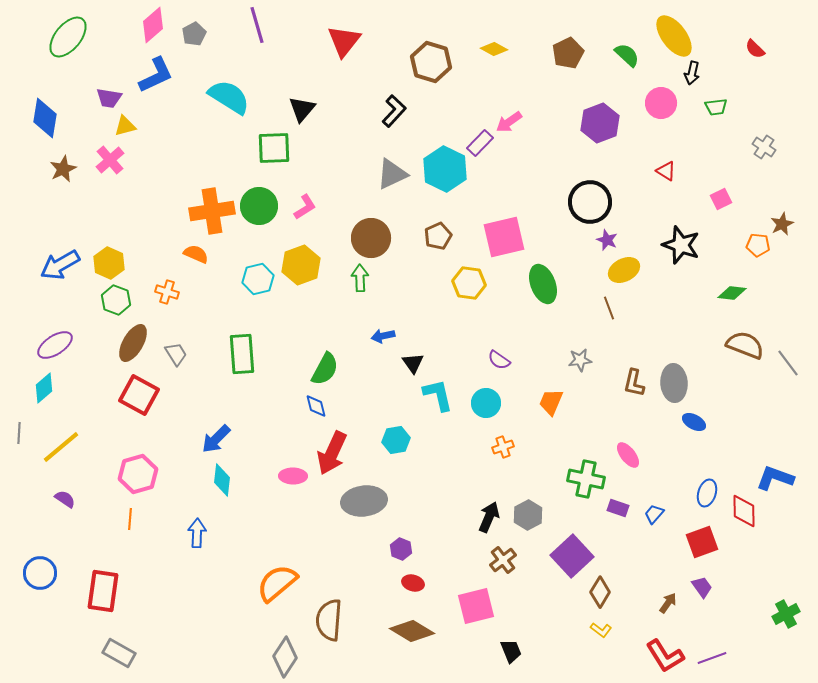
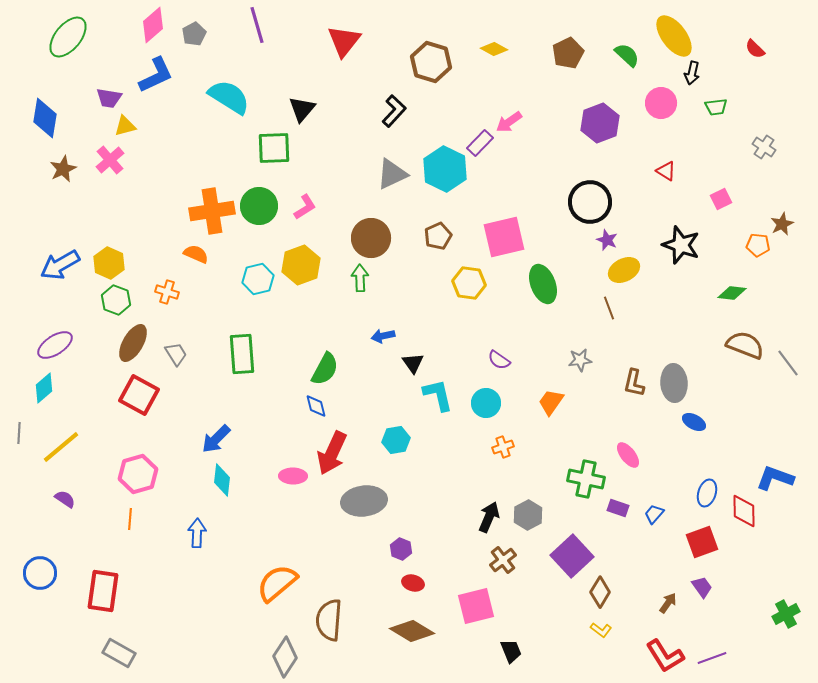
orange trapezoid at (551, 402): rotated 12 degrees clockwise
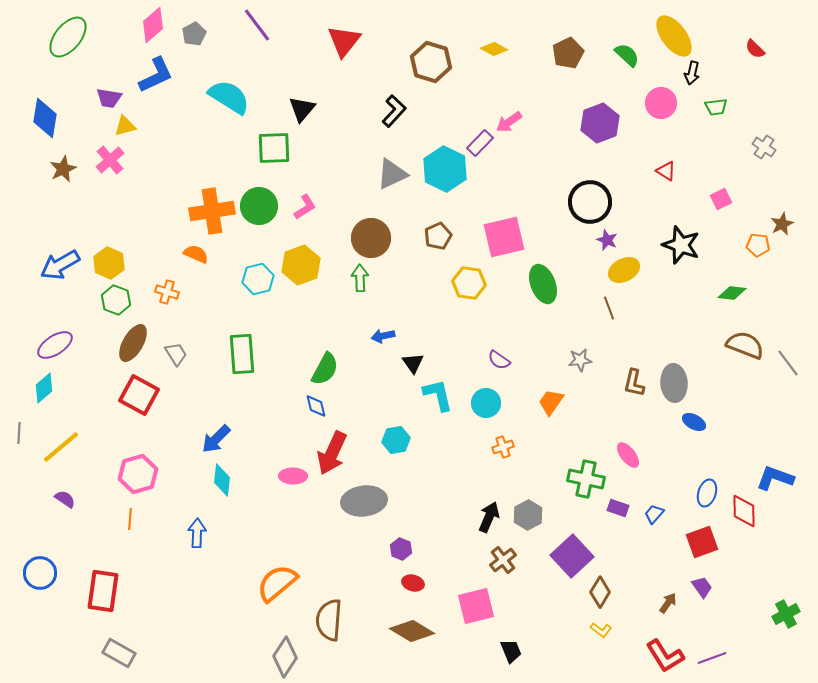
purple line at (257, 25): rotated 21 degrees counterclockwise
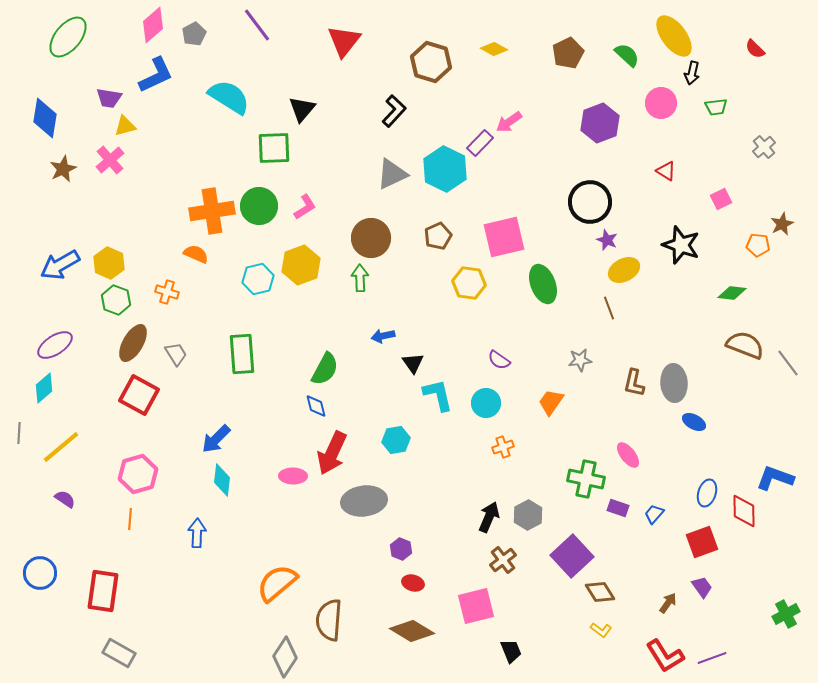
gray cross at (764, 147): rotated 15 degrees clockwise
brown diamond at (600, 592): rotated 64 degrees counterclockwise
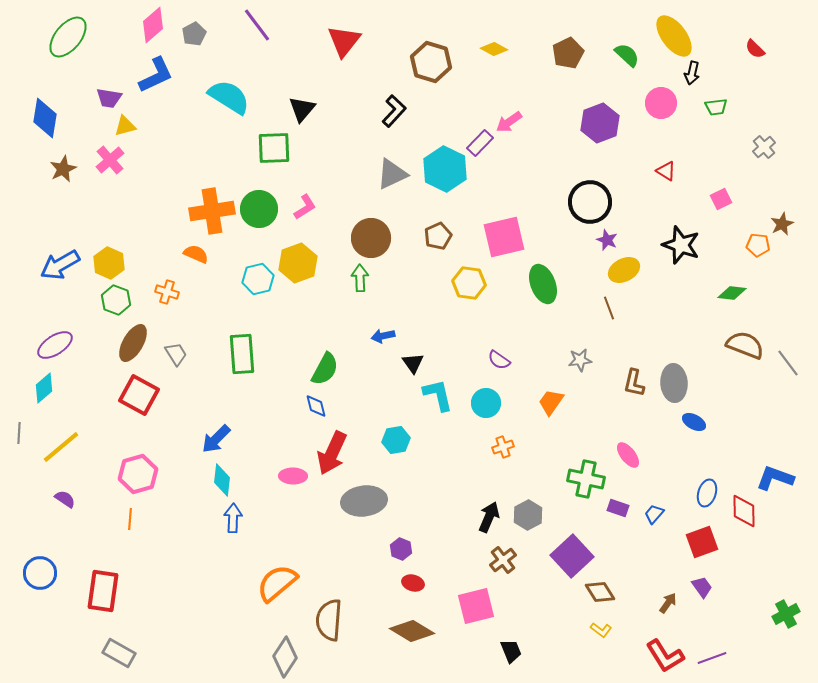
green circle at (259, 206): moved 3 px down
yellow hexagon at (301, 265): moved 3 px left, 2 px up
blue arrow at (197, 533): moved 36 px right, 15 px up
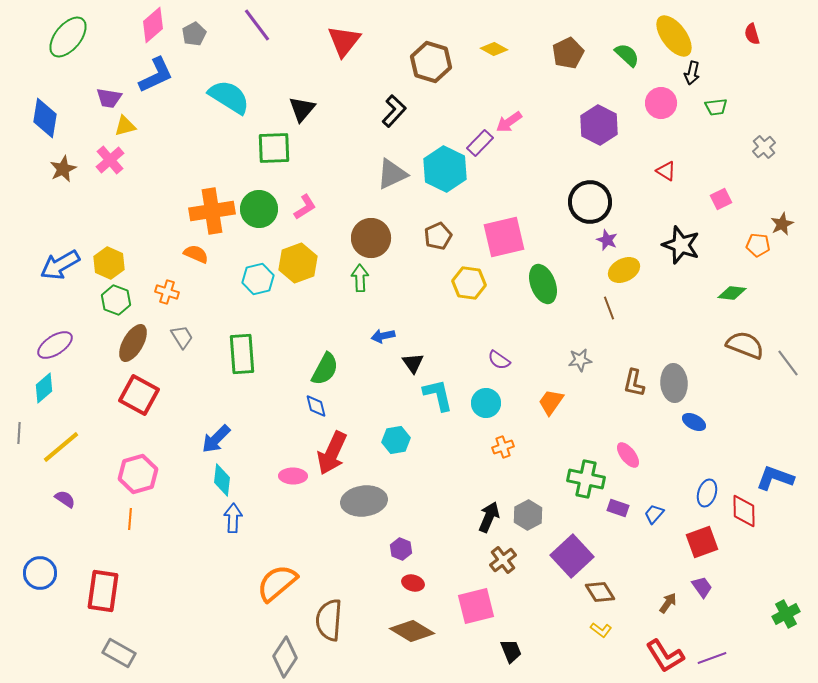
red semicircle at (755, 49): moved 3 px left, 15 px up; rotated 30 degrees clockwise
purple hexagon at (600, 123): moved 1 px left, 2 px down; rotated 12 degrees counterclockwise
gray trapezoid at (176, 354): moved 6 px right, 17 px up
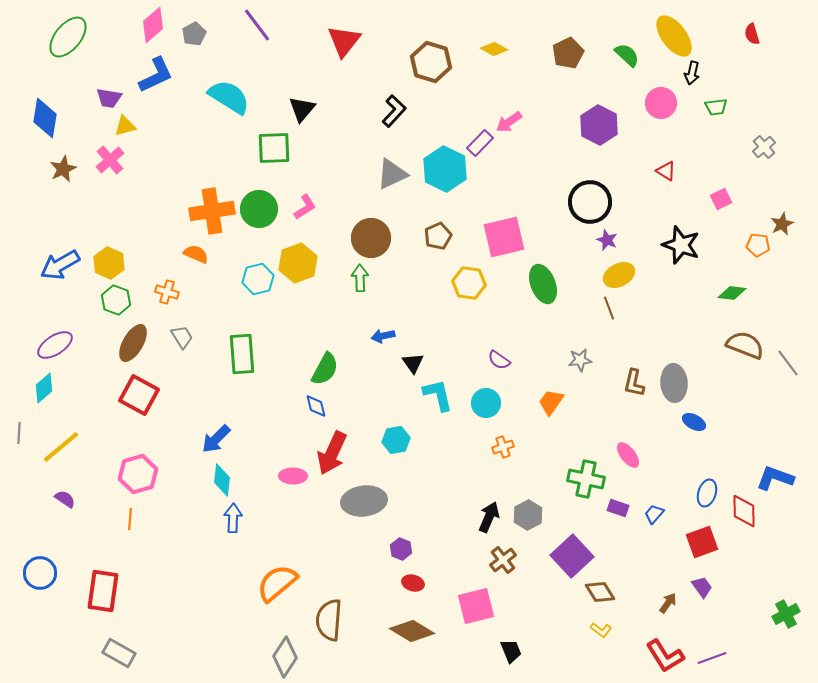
yellow ellipse at (624, 270): moved 5 px left, 5 px down
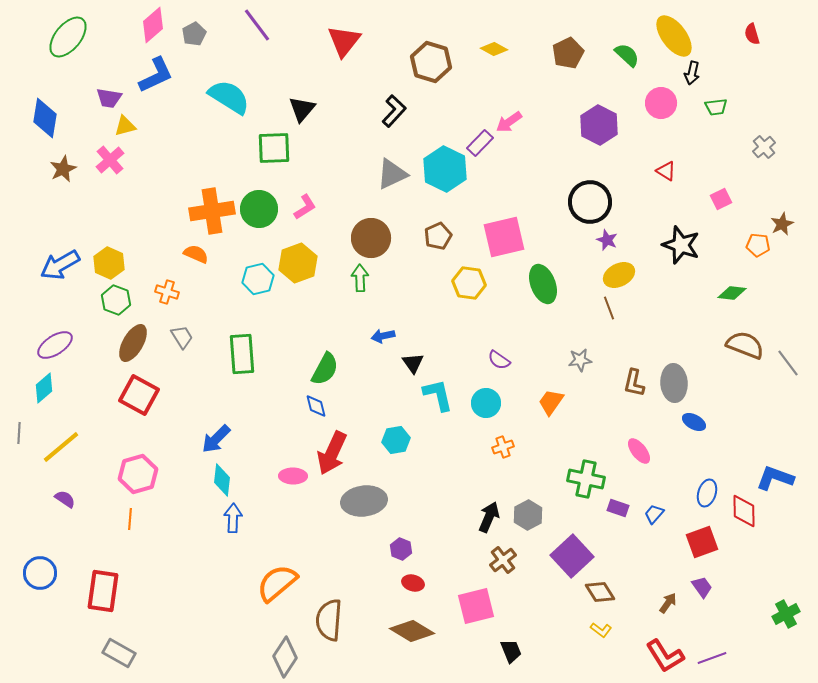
pink ellipse at (628, 455): moved 11 px right, 4 px up
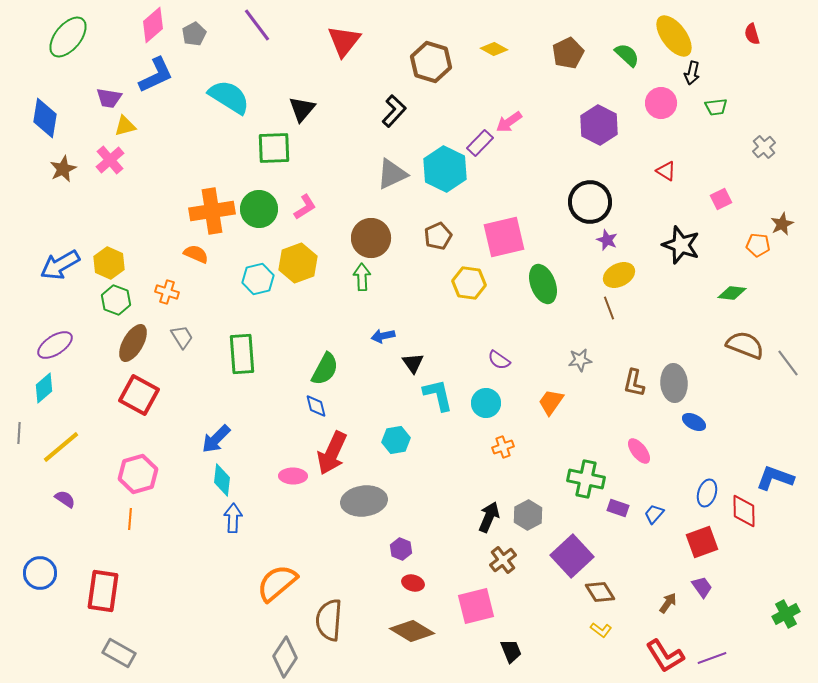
green arrow at (360, 278): moved 2 px right, 1 px up
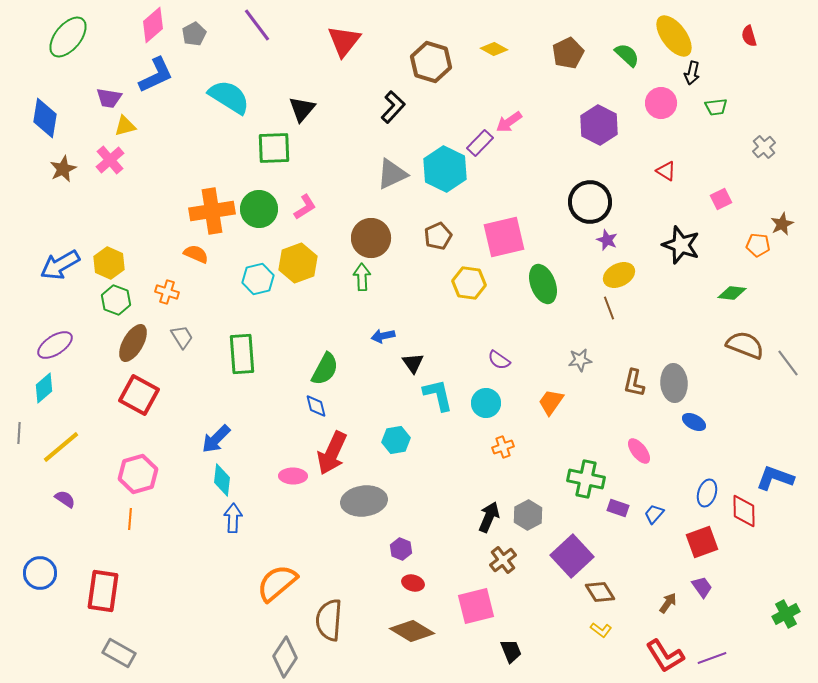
red semicircle at (752, 34): moved 3 px left, 2 px down
black L-shape at (394, 111): moved 1 px left, 4 px up
